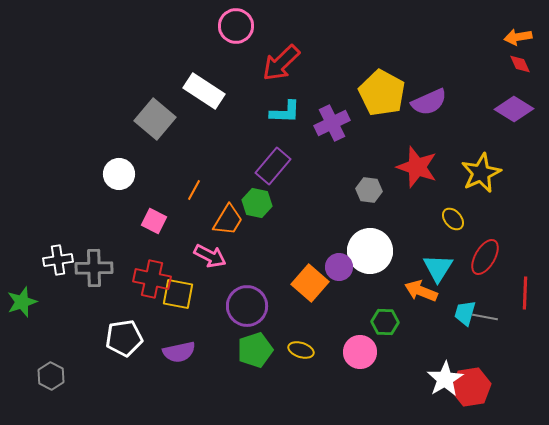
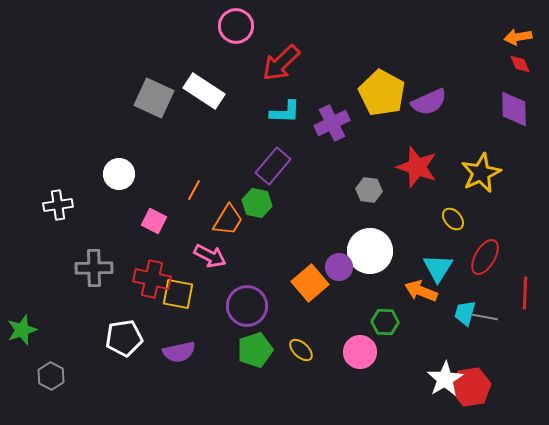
purple diamond at (514, 109): rotated 57 degrees clockwise
gray square at (155, 119): moved 1 px left, 21 px up; rotated 15 degrees counterclockwise
white cross at (58, 260): moved 55 px up
orange square at (310, 283): rotated 9 degrees clockwise
green star at (22, 302): moved 28 px down
yellow ellipse at (301, 350): rotated 25 degrees clockwise
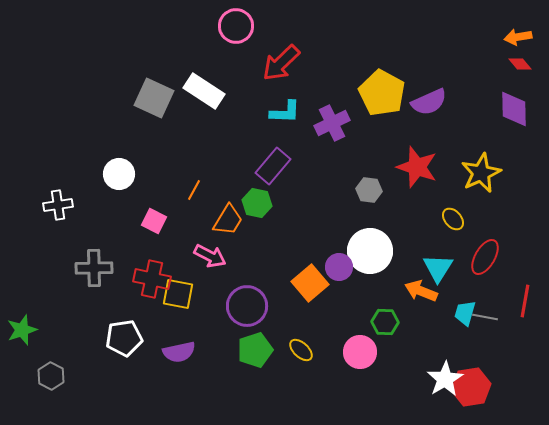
red diamond at (520, 64): rotated 15 degrees counterclockwise
red line at (525, 293): moved 8 px down; rotated 8 degrees clockwise
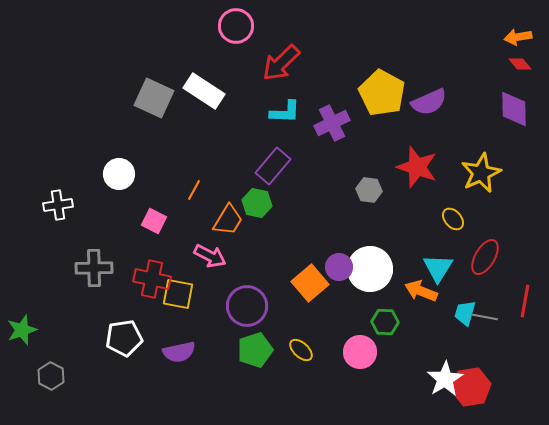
white circle at (370, 251): moved 18 px down
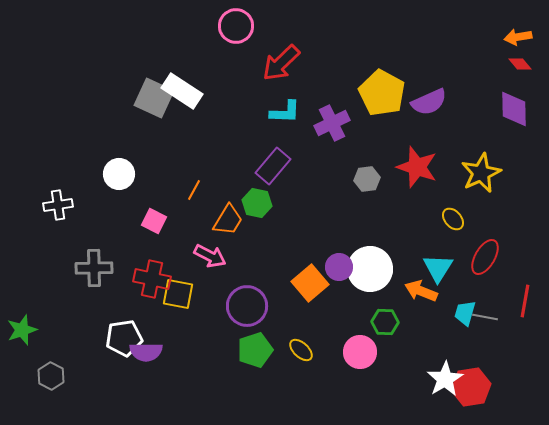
white rectangle at (204, 91): moved 22 px left
gray hexagon at (369, 190): moved 2 px left, 11 px up; rotated 15 degrees counterclockwise
purple semicircle at (179, 352): moved 33 px left; rotated 12 degrees clockwise
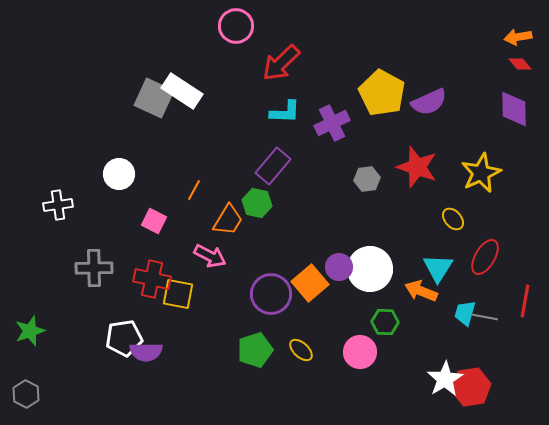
purple circle at (247, 306): moved 24 px right, 12 px up
green star at (22, 330): moved 8 px right, 1 px down
gray hexagon at (51, 376): moved 25 px left, 18 px down
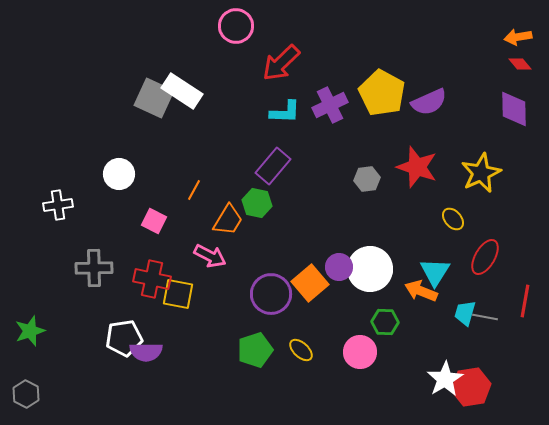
purple cross at (332, 123): moved 2 px left, 18 px up
cyan triangle at (438, 268): moved 3 px left, 4 px down
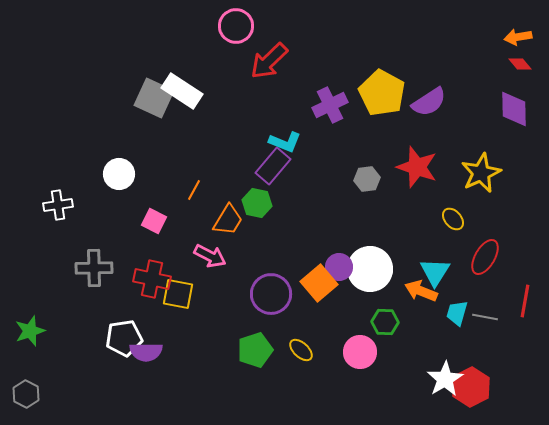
red arrow at (281, 63): moved 12 px left, 2 px up
purple semicircle at (429, 102): rotated 9 degrees counterclockwise
cyan L-shape at (285, 112): moved 30 px down; rotated 20 degrees clockwise
orange square at (310, 283): moved 9 px right
cyan trapezoid at (465, 313): moved 8 px left
red hexagon at (471, 387): rotated 18 degrees counterclockwise
